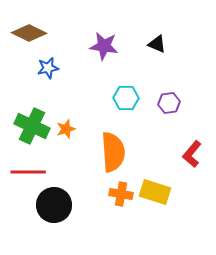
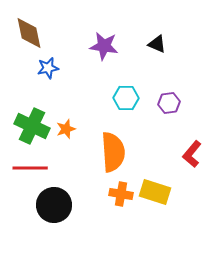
brown diamond: rotated 52 degrees clockwise
red line: moved 2 px right, 4 px up
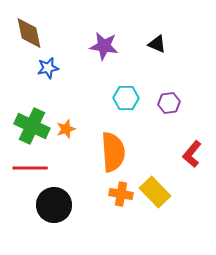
yellow rectangle: rotated 28 degrees clockwise
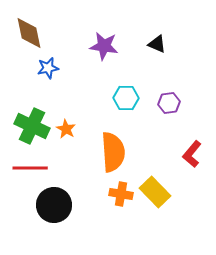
orange star: rotated 24 degrees counterclockwise
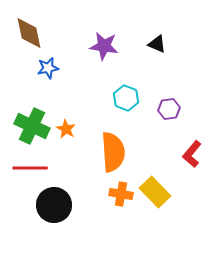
cyan hexagon: rotated 20 degrees clockwise
purple hexagon: moved 6 px down
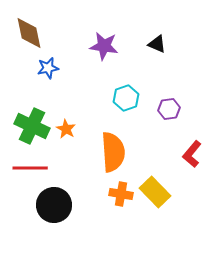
cyan hexagon: rotated 20 degrees clockwise
